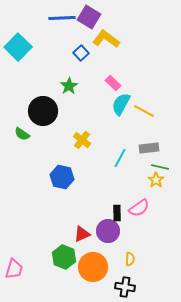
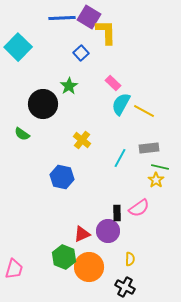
yellow L-shape: moved 7 px up; rotated 52 degrees clockwise
black circle: moved 7 px up
orange circle: moved 4 px left
black cross: rotated 18 degrees clockwise
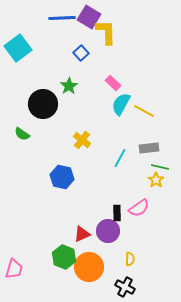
cyan square: moved 1 px down; rotated 8 degrees clockwise
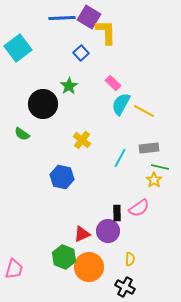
yellow star: moved 2 px left
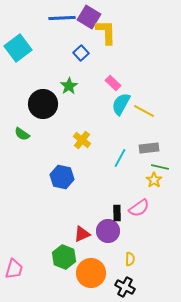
orange circle: moved 2 px right, 6 px down
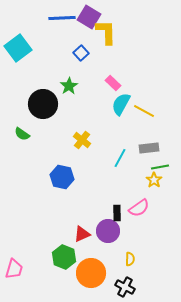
green line: rotated 24 degrees counterclockwise
